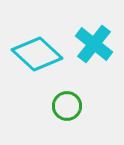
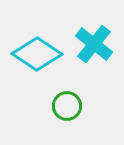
cyan diamond: rotated 9 degrees counterclockwise
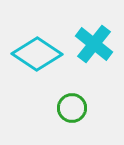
green circle: moved 5 px right, 2 px down
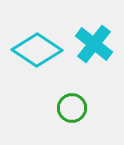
cyan diamond: moved 4 px up
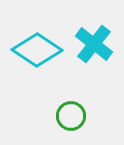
green circle: moved 1 px left, 8 px down
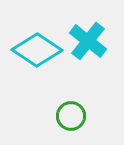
cyan cross: moved 6 px left, 3 px up
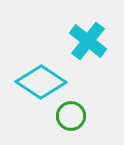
cyan diamond: moved 4 px right, 32 px down
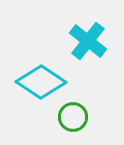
green circle: moved 2 px right, 1 px down
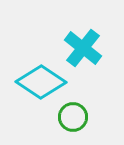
cyan cross: moved 5 px left, 7 px down
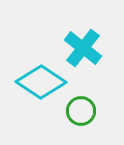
green circle: moved 8 px right, 6 px up
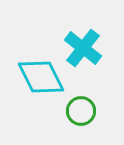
cyan diamond: moved 5 px up; rotated 30 degrees clockwise
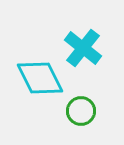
cyan diamond: moved 1 px left, 1 px down
